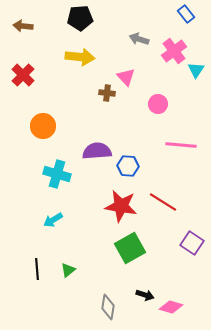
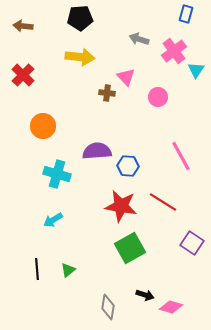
blue rectangle: rotated 54 degrees clockwise
pink circle: moved 7 px up
pink line: moved 11 px down; rotated 56 degrees clockwise
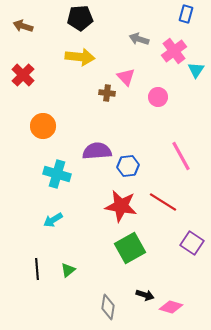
brown arrow: rotated 12 degrees clockwise
blue hexagon: rotated 10 degrees counterclockwise
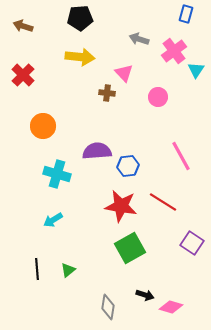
pink triangle: moved 2 px left, 4 px up
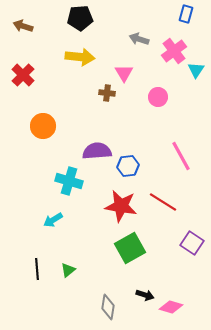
pink triangle: rotated 12 degrees clockwise
cyan cross: moved 12 px right, 7 px down
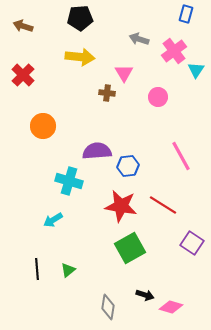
red line: moved 3 px down
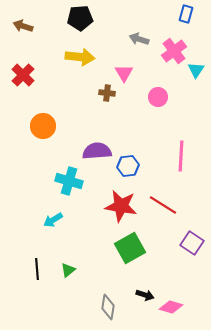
pink line: rotated 32 degrees clockwise
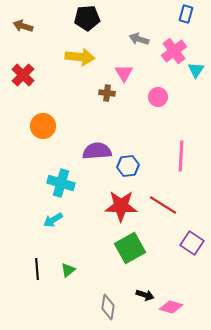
black pentagon: moved 7 px right
cyan cross: moved 8 px left, 2 px down
red star: rotated 8 degrees counterclockwise
